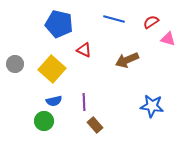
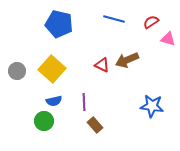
red triangle: moved 18 px right, 15 px down
gray circle: moved 2 px right, 7 px down
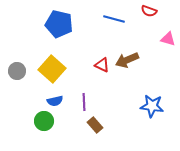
red semicircle: moved 2 px left, 11 px up; rotated 126 degrees counterclockwise
blue semicircle: moved 1 px right
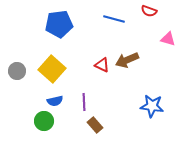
blue pentagon: rotated 20 degrees counterclockwise
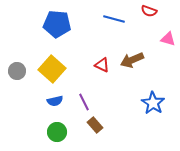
blue pentagon: moved 2 px left; rotated 12 degrees clockwise
brown arrow: moved 5 px right
purple line: rotated 24 degrees counterclockwise
blue star: moved 1 px right, 3 px up; rotated 25 degrees clockwise
green circle: moved 13 px right, 11 px down
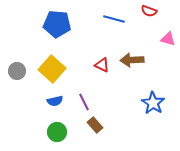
brown arrow: rotated 20 degrees clockwise
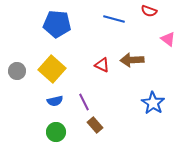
pink triangle: rotated 21 degrees clockwise
green circle: moved 1 px left
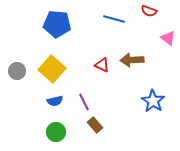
pink triangle: moved 1 px up
blue star: moved 2 px up
